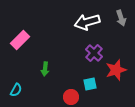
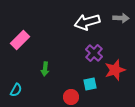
gray arrow: rotated 70 degrees counterclockwise
red star: moved 1 px left
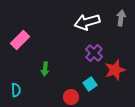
gray arrow: rotated 84 degrees counterclockwise
cyan square: rotated 24 degrees counterclockwise
cyan semicircle: rotated 32 degrees counterclockwise
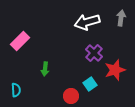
pink rectangle: moved 1 px down
red circle: moved 1 px up
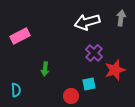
pink rectangle: moved 5 px up; rotated 18 degrees clockwise
cyan square: moved 1 px left; rotated 24 degrees clockwise
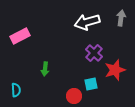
cyan square: moved 2 px right
red circle: moved 3 px right
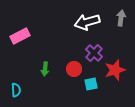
red circle: moved 27 px up
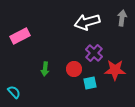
gray arrow: moved 1 px right
red star: rotated 20 degrees clockwise
cyan square: moved 1 px left, 1 px up
cyan semicircle: moved 2 px left, 2 px down; rotated 40 degrees counterclockwise
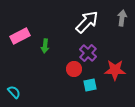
white arrow: rotated 150 degrees clockwise
purple cross: moved 6 px left
green arrow: moved 23 px up
cyan square: moved 2 px down
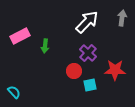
red circle: moved 2 px down
